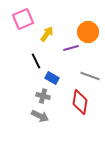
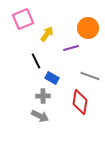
orange circle: moved 4 px up
gray cross: rotated 16 degrees counterclockwise
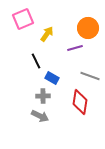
purple line: moved 4 px right
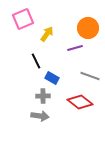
red diamond: rotated 60 degrees counterclockwise
gray arrow: rotated 18 degrees counterclockwise
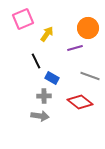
gray cross: moved 1 px right
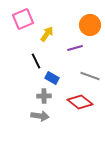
orange circle: moved 2 px right, 3 px up
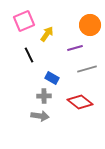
pink square: moved 1 px right, 2 px down
black line: moved 7 px left, 6 px up
gray line: moved 3 px left, 7 px up; rotated 36 degrees counterclockwise
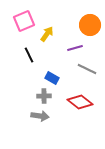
gray line: rotated 42 degrees clockwise
